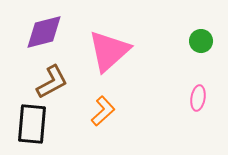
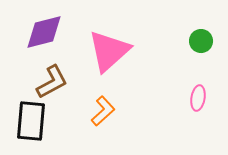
black rectangle: moved 1 px left, 3 px up
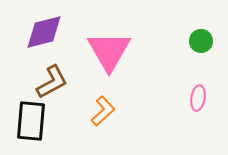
pink triangle: rotated 18 degrees counterclockwise
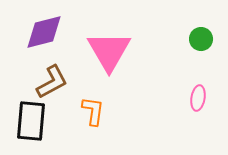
green circle: moved 2 px up
orange L-shape: moved 10 px left; rotated 40 degrees counterclockwise
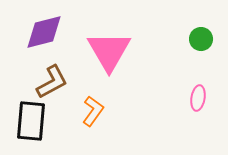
orange L-shape: rotated 28 degrees clockwise
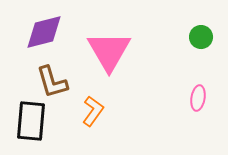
green circle: moved 2 px up
brown L-shape: rotated 102 degrees clockwise
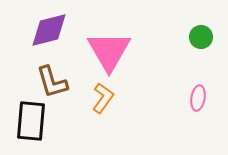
purple diamond: moved 5 px right, 2 px up
orange L-shape: moved 10 px right, 13 px up
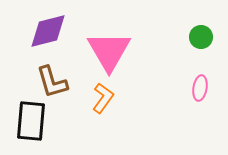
purple diamond: moved 1 px left, 1 px down
pink ellipse: moved 2 px right, 10 px up
